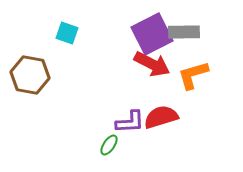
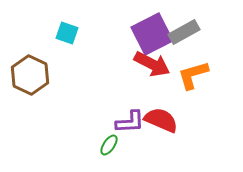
gray rectangle: rotated 28 degrees counterclockwise
brown hexagon: rotated 15 degrees clockwise
red semicircle: moved 3 px down; rotated 40 degrees clockwise
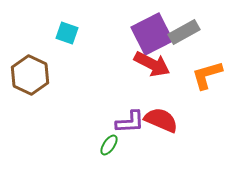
orange L-shape: moved 14 px right
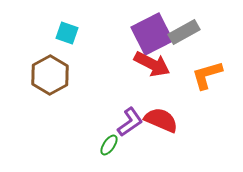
brown hexagon: moved 20 px right; rotated 6 degrees clockwise
purple L-shape: rotated 32 degrees counterclockwise
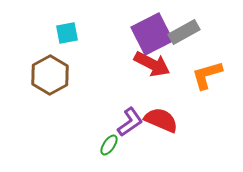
cyan square: rotated 30 degrees counterclockwise
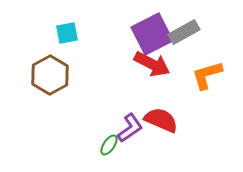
purple L-shape: moved 6 px down
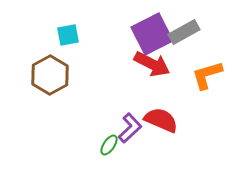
cyan square: moved 1 px right, 2 px down
purple L-shape: rotated 8 degrees counterclockwise
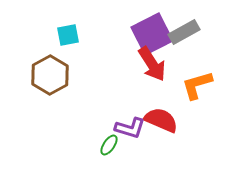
red arrow: rotated 30 degrees clockwise
orange L-shape: moved 10 px left, 10 px down
purple L-shape: rotated 60 degrees clockwise
